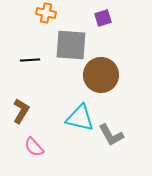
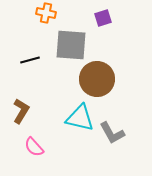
black line: rotated 12 degrees counterclockwise
brown circle: moved 4 px left, 4 px down
gray L-shape: moved 1 px right, 2 px up
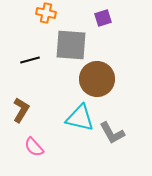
brown L-shape: moved 1 px up
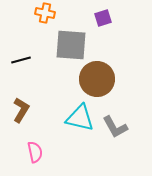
orange cross: moved 1 px left
black line: moved 9 px left
gray L-shape: moved 3 px right, 6 px up
pink semicircle: moved 1 px right, 5 px down; rotated 150 degrees counterclockwise
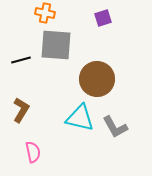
gray square: moved 15 px left
pink semicircle: moved 2 px left
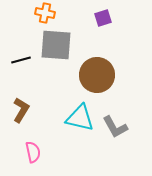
brown circle: moved 4 px up
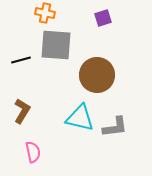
brown L-shape: moved 1 px right, 1 px down
gray L-shape: rotated 68 degrees counterclockwise
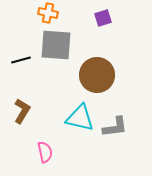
orange cross: moved 3 px right
pink semicircle: moved 12 px right
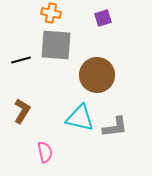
orange cross: moved 3 px right
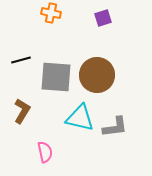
gray square: moved 32 px down
